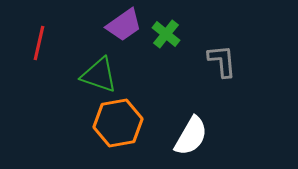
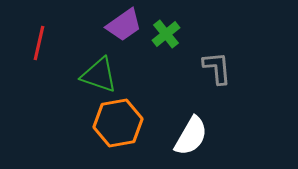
green cross: rotated 12 degrees clockwise
gray L-shape: moved 5 px left, 7 px down
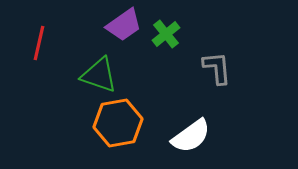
white semicircle: rotated 24 degrees clockwise
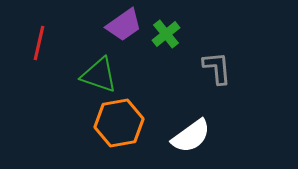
orange hexagon: moved 1 px right
